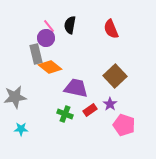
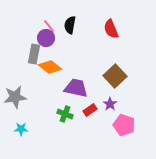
gray rectangle: moved 2 px left; rotated 24 degrees clockwise
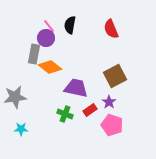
brown square: rotated 15 degrees clockwise
purple star: moved 1 px left, 2 px up
pink pentagon: moved 12 px left
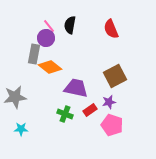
purple star: rotated 24 degrees clockwise
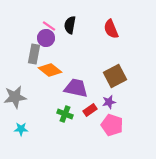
pink line: rotated 16 degrees counterclockwise
orange diamond: moved 3 px down
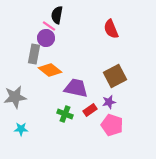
black semicircle: moved 13 px left, 10 px up
